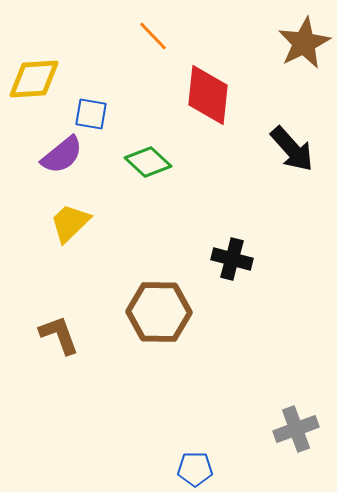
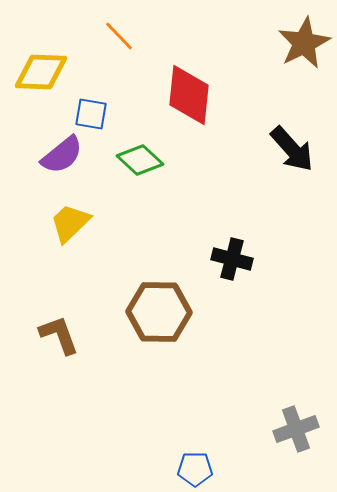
orange line: moved 34 px left
yellow diamond: moved 7 px right, 7 px up; rotated 6 degrees clockwise
red diamond: moved 19 px left
green diamond: moved 8 px left, 2 px up
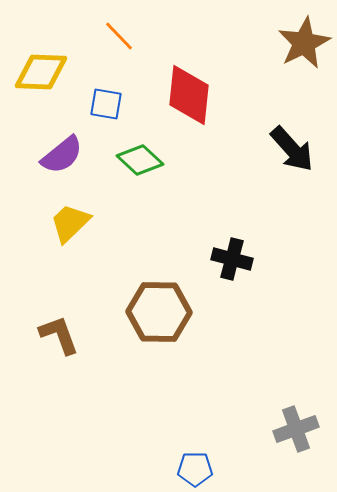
blue square: moved 15 px right, 10 px up
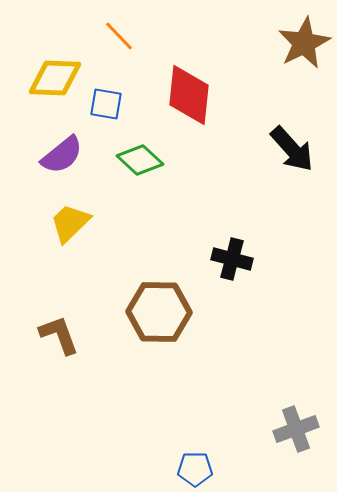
yellow diamond: moved 14 px right, 6 px down
